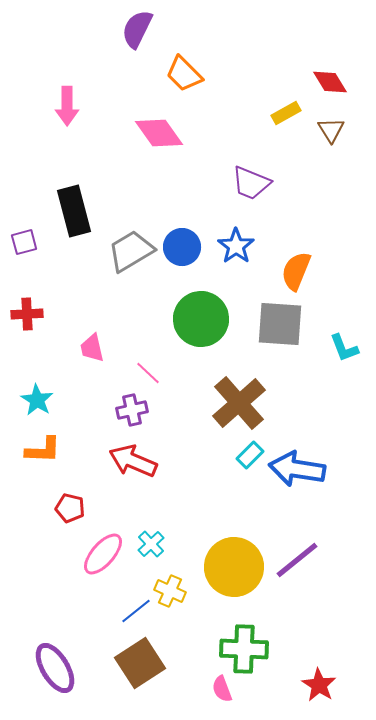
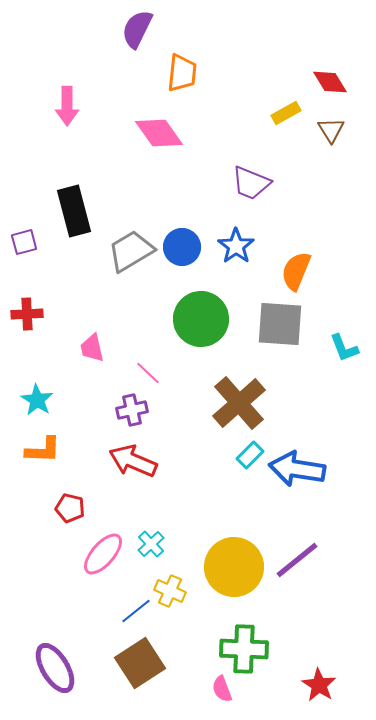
orange trapezoid: moved 2 px left, 1 px up; rotated 129 degrees counterclockwise
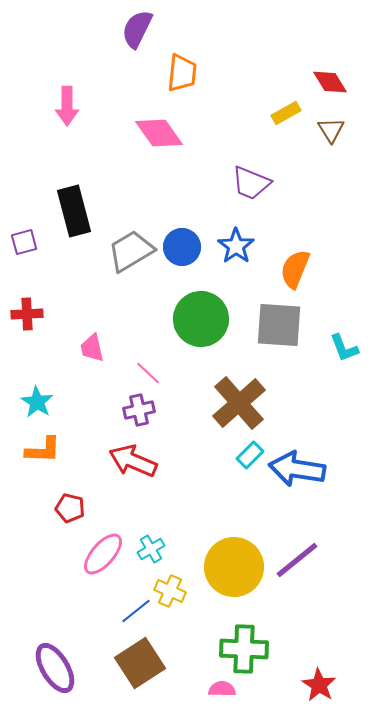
orange semicircle: moved 1 px left, 2 px up
gray square: moved 1 px left, 1 px down
cyan star: moved 2 px down
purple cross: moved 7 px right
cyan cross: moved 5 px down; rotated 12 degrees clockwise
pink semicircle: rotated 112 degrees clockwise
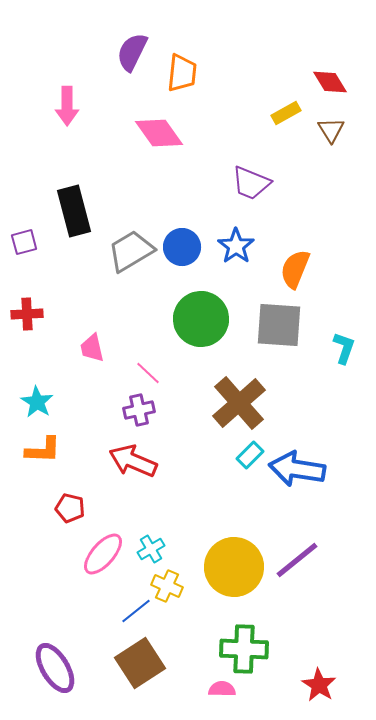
purple semicircle: moved 5 px left, 23 px down
cyan L-shape: rotated 140 degrees counterclockwise
yellow cross: moved 3 px left, 5 px up
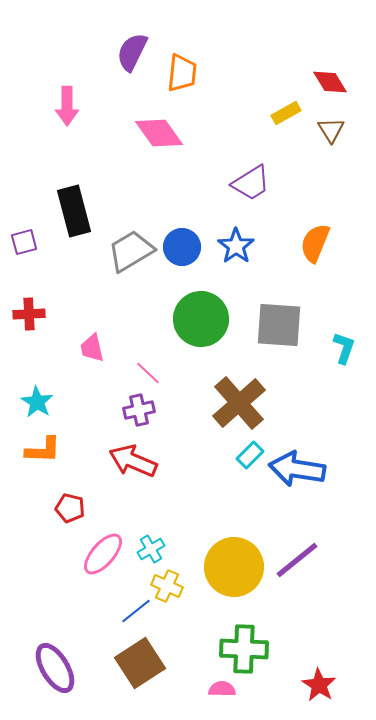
purple trapezoid: rotated 54 degrees counterclockwise
orange semicircle: moved 20 px right, 26 px up
red cross: moved 2 px right
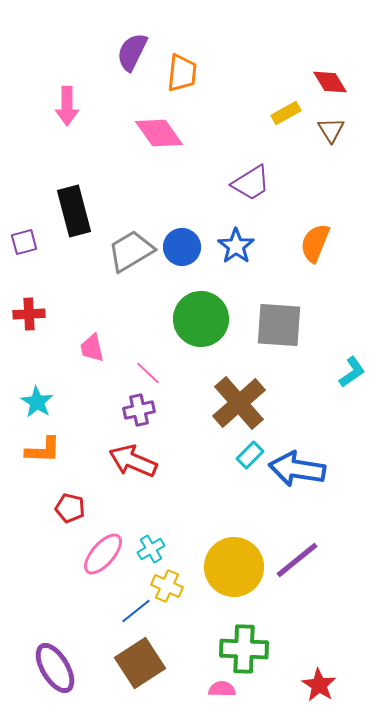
cyan L-shape: moved 8 px right, 24 px down; rotated 36 degrees clockwise
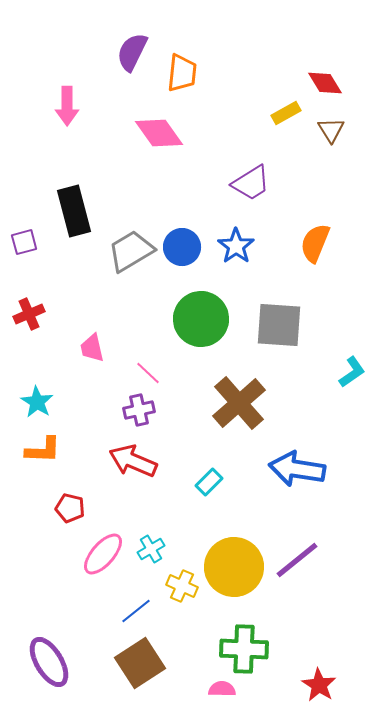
red diamond: moved 5 px left, 1 px down
red cross: rotated 20 degrees counterclockwise
cyan rectangle: moved 41 px left, 27 px down
yellow cross: moved 15 px right
purple ellipse: moved 6 px left, 6 px up
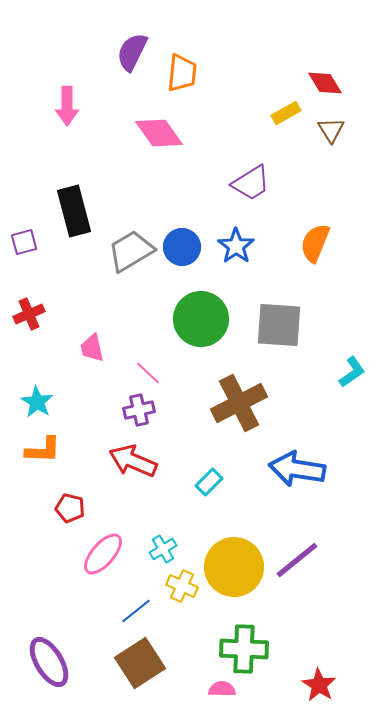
brown cross: rotated 14 degrees clockwise
cyan cross: moved 12 px right
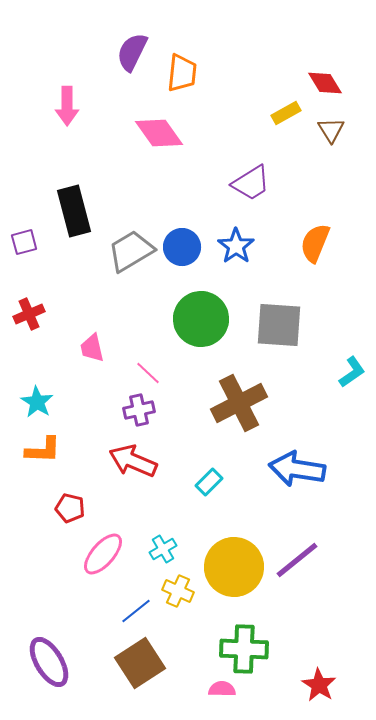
yellow cross: moved 4 px left, 5 px down
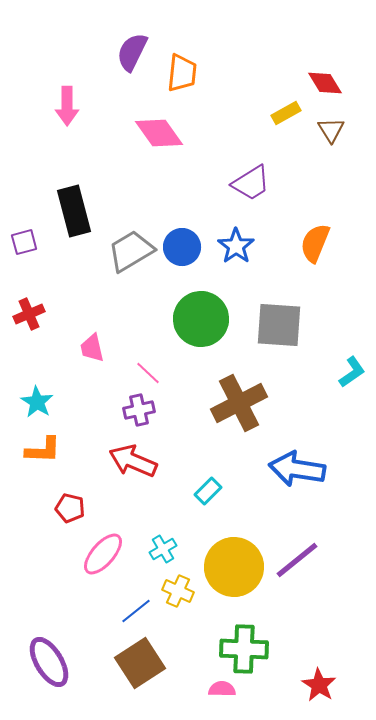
cyan rectangle: moved 1 px left, 9 px down
